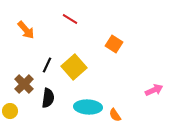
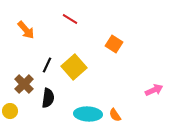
cyan ellipse: moved 7 px down
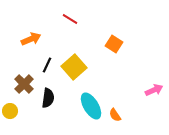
orange arrow: moved 5 px right, 9 px down; rotated 72 degrees counterclockwise
cyan ellipse: moved 3 px right, 8 px up; rotated 56 degrees clockwise
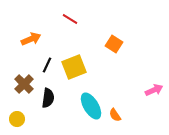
yellow square: rotated 20 degrees clockwise
yellow circle: moved 7 px right, 8 px down
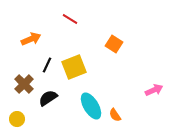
black semicircle: rotated 132 degrees counterclockwise
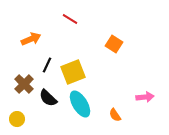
yellow square: moved 1 px left, 5 px down
pink arrow: moved 9 px left, 7 px down; rotated 18 degrees clockwise
black semicircle: rotated 102 degrees counterclockwise
cyan ellipse: moved 11 px left, 2 px up
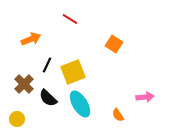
orange semicircle: moved 3 px right
